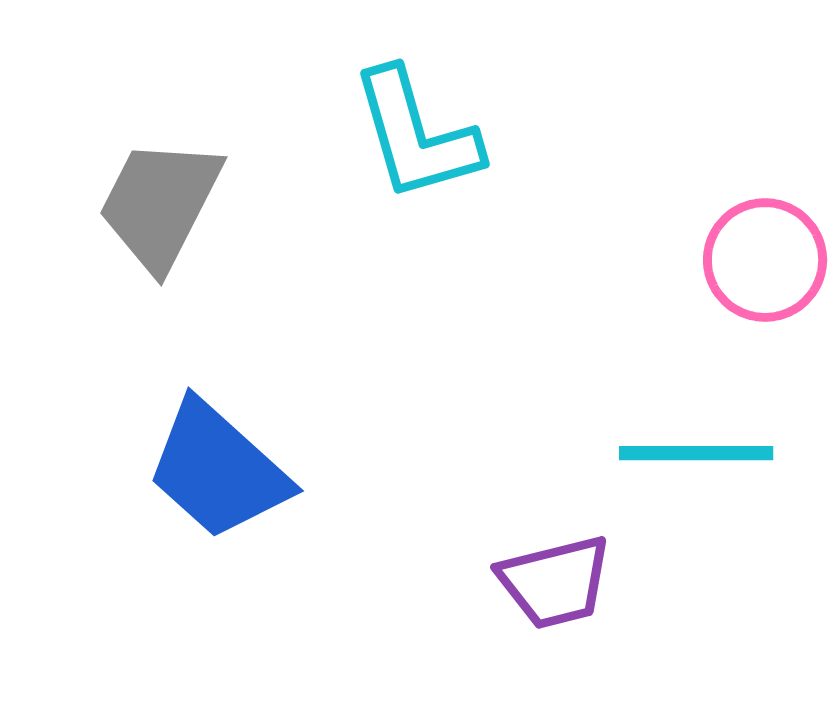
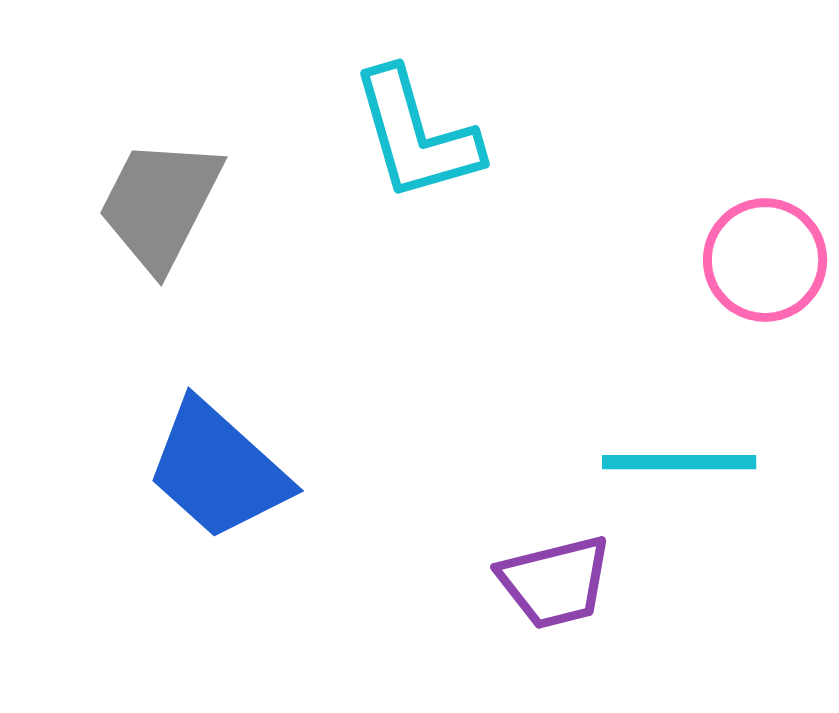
cyan line: moved 17 px left, 9 px down
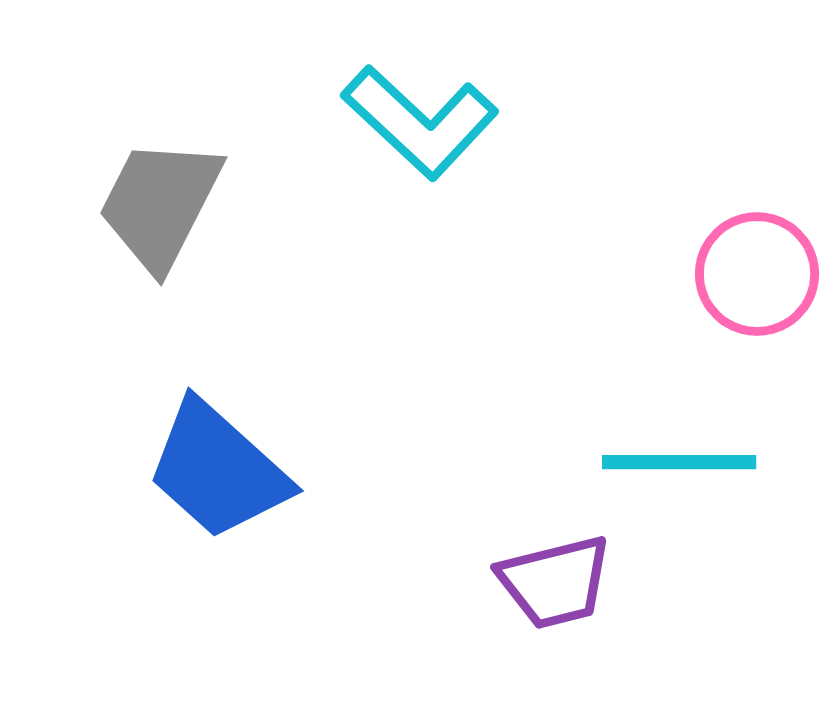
cyan L-shape: moved 4 px right, 13 px up; rotated 31 degrees counterclockwise
pink circle: moved 8 px left, 14 px down
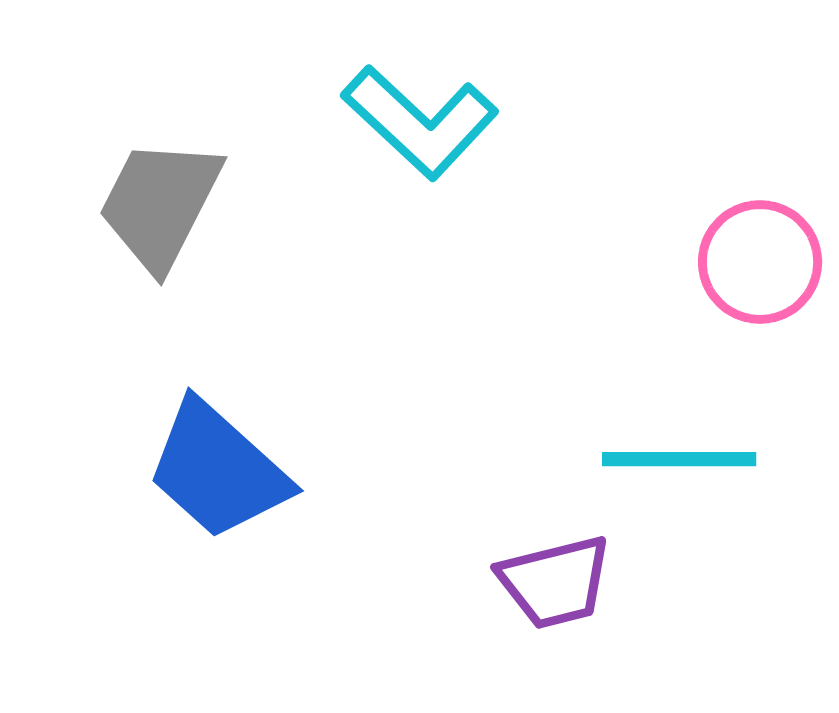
pink circle: moved 3 px right, 12 px up
cyan line: moved 3 px up
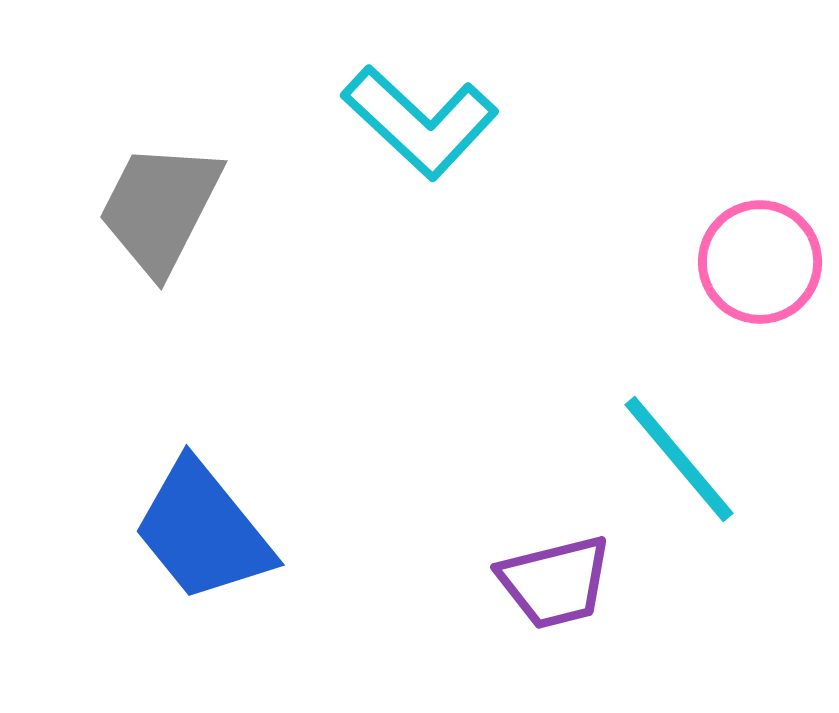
gray trapezoid: moved 4 px down
cyan line: rotated 50 degrees clockwise
blue trapezoid: moved 15 px left, 61 px down; rotated 9 degrees clockwise
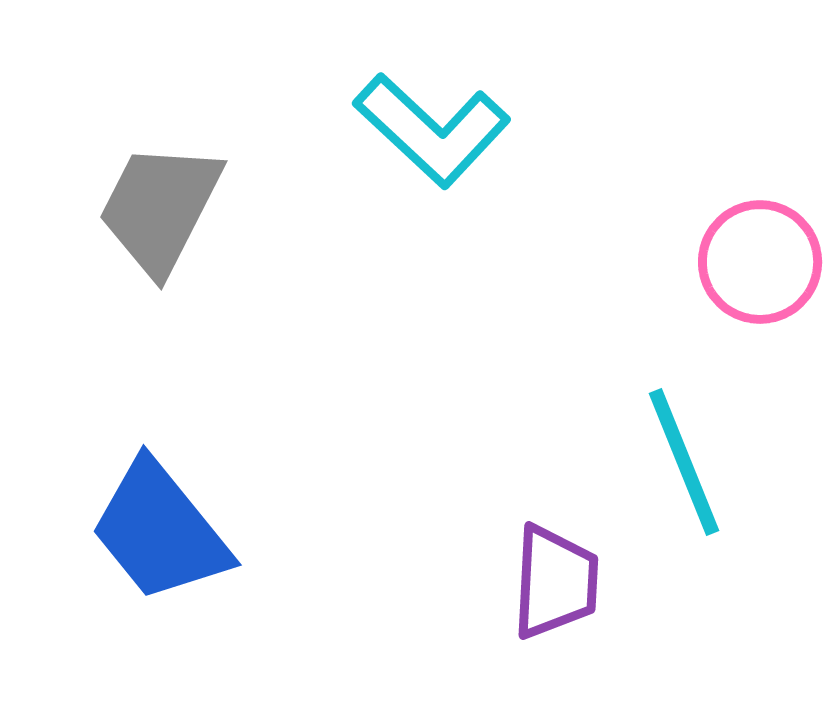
cyan L-shape: moved 12 px right, 8 px down
cyan line: moved 5 px right, 3 px down; rotated 18 degrees clockwise
blue trapezoid: moved 43 px left
purple trapezoid: rotated 73 degrees counterclockwise
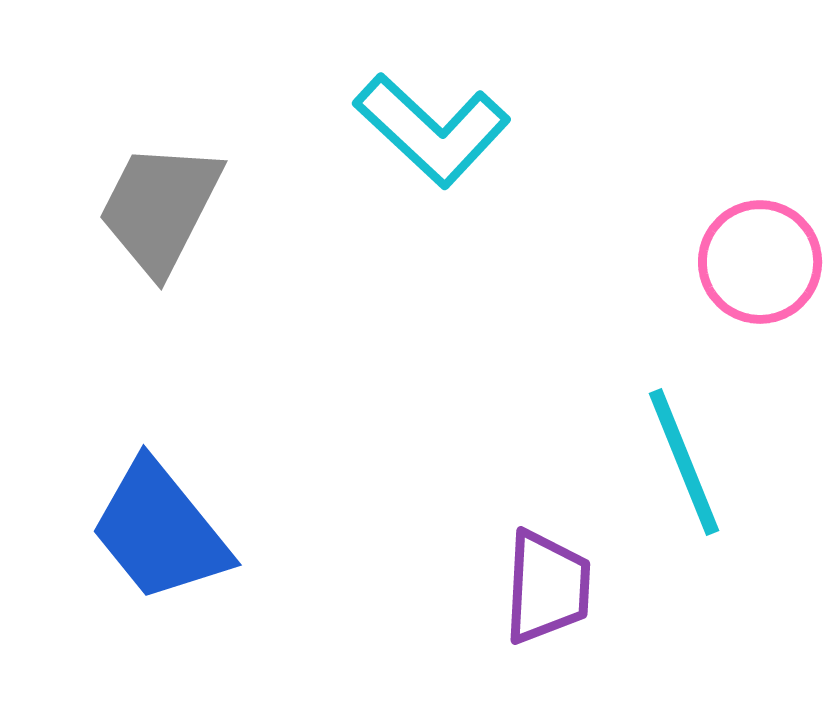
purple trapezoid: moved 8 px left, 5 px down
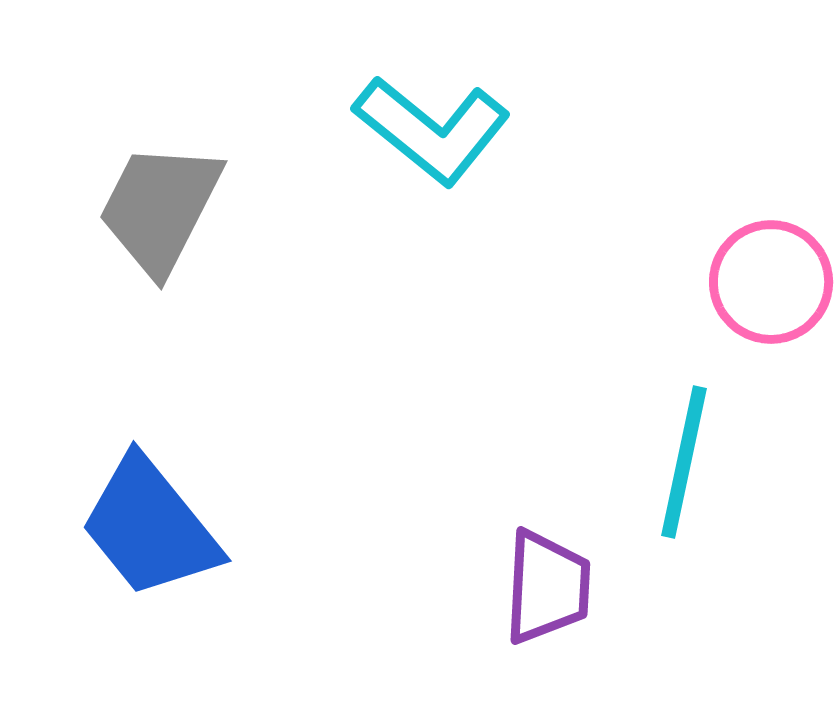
cyan L-shape: rotated 4 degrees counterclockwise
pink circle: moved 11 px right, 20 px down
cyan line: rotated 34 degrees clockwise
blue trapezoid: moved 10 px left, 4 px up
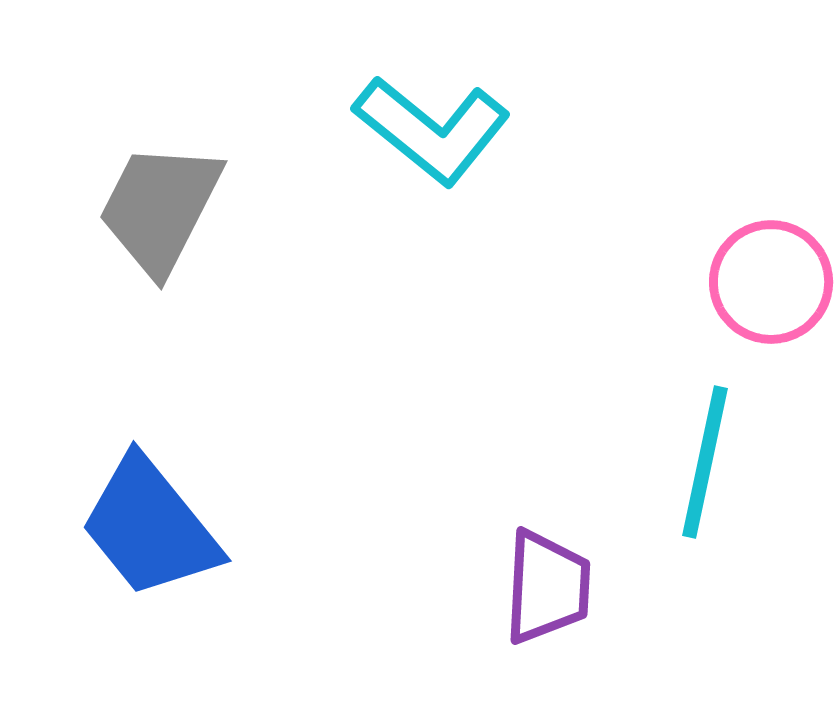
cyan line: moved 21 px right
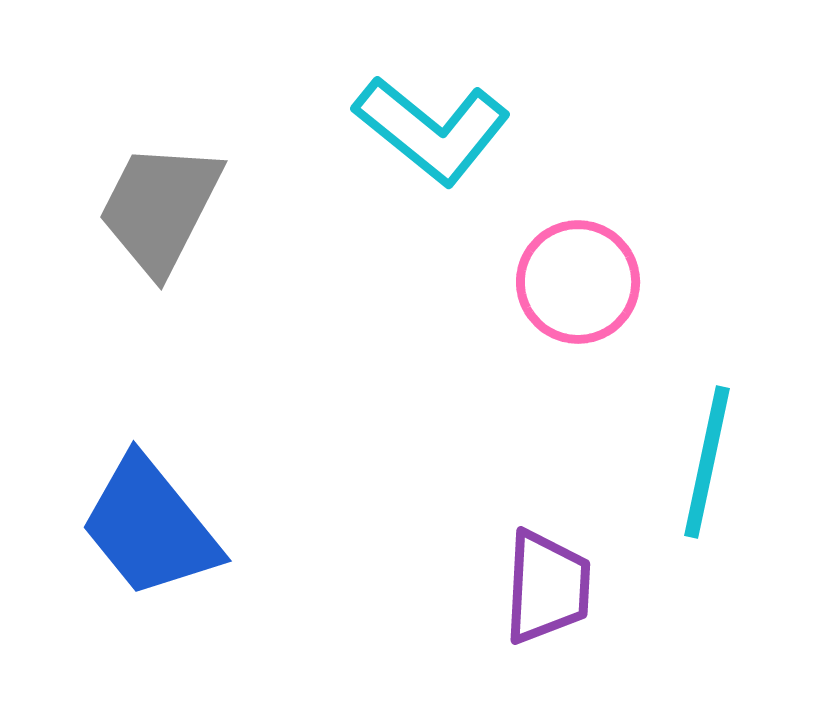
pink circle: moved 193 px left
cyan line: moved 2 px right
